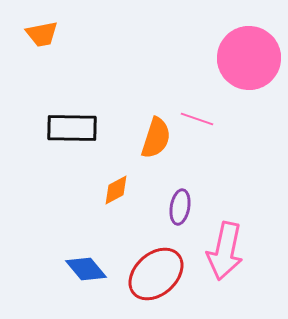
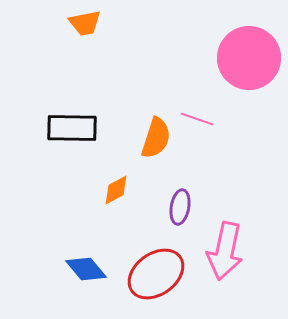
orange trapezoid: moved 43 px right, 11 px up
red ellipse: rotated 6 degrees clockwise
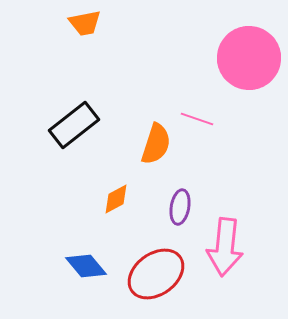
black rectangle: moved 2 px right, 3 px up; rotated 39 degrees counterclockwise
orange semicircle: moved 6 px down
orange diamond: moved 9 px down
pink arrow: moved 4 px up; rotated 6 degrees counterclockwise
blue diamond: moved 3 px up
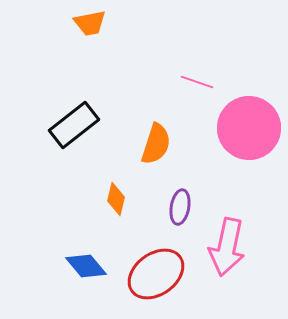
orange trapezoid: moved 5 px right
pink circle: moved 70 px down
pink line: moved 37 px up
orange diamond: rotated 48 degrees counterclockwise
pink arrow: moved 2 px right; rotated 6 degrees clockwise
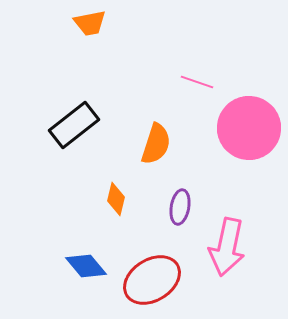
red ellipse: moved 4 px left, 6 px down; rotated 4 degrees clockwise
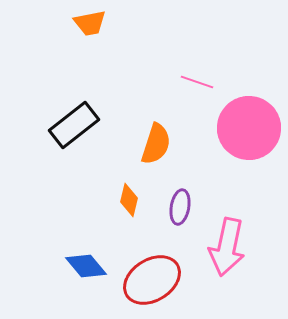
orange diamond: moved 13 px right, 1 px down
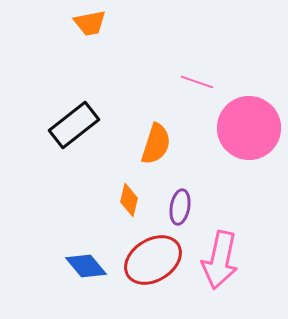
pink arrow: moved 7 px left, 13 px down
red ellipse: moved 1 px right, 20 px up
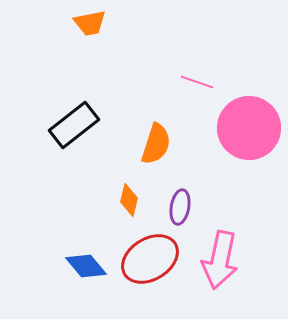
red ellipse: moved 3 px left, 1 px up
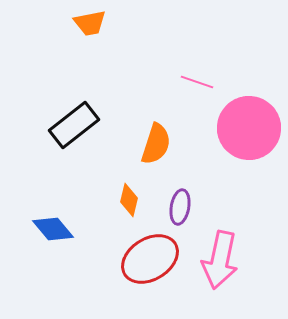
blue diamond: moved 33 px left, 37 px up
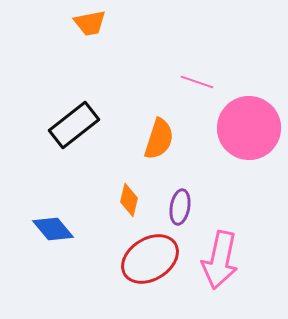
orange semicircle: moved 3 px right, 5 px up
